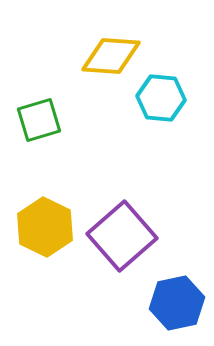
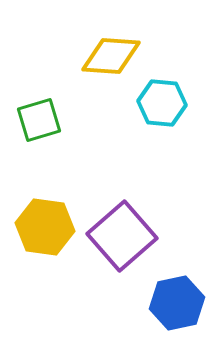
cyan hexagon: moved 1 px right, 5 px down
yellow hexagon: rotated 18 degrees counterclockwise
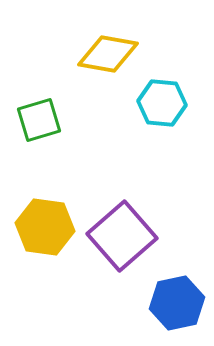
yellow diamond: moved 3 px left, 2 px up; rotated 6 degrees clockwise
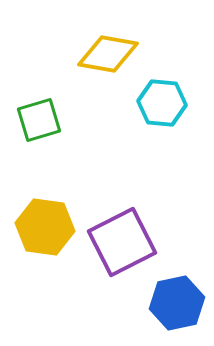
purple square: moved 6 px down; rotated 14 degrees clockwise
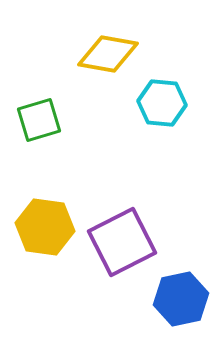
blue hexagon: moved 4 px right, 4 px up
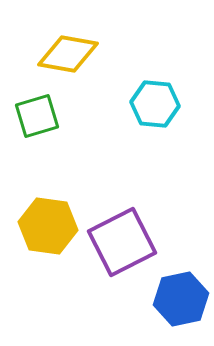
yellow diamond: moved 40 px left
cyan hexagon: moved 7 px left, 1 px down
green square: moved 2 px left, 4 px up
yellow hexagon: moved 3 px right, 1 px up
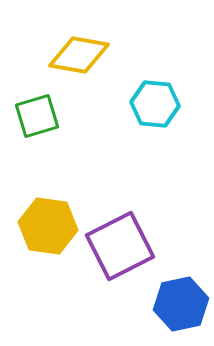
yellow diamond: moved 11 px right, 1 px down
purple square: moved 2 px left, 4 px down
blue hexagon: moved 5 px down
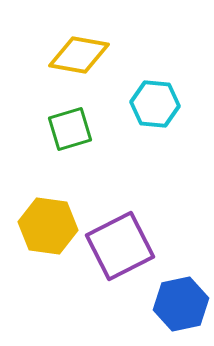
green square: moved 33 px right, 13 px down
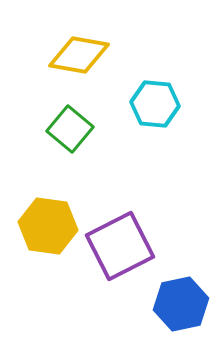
green square: rotated 33 degrees counterclockwise
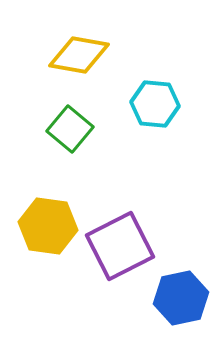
blue hexagon: moved 6 px up
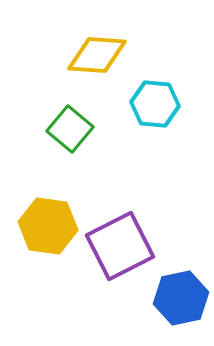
yellow diamond: moved 18 px right; rotated 6 degrees counterclockwise
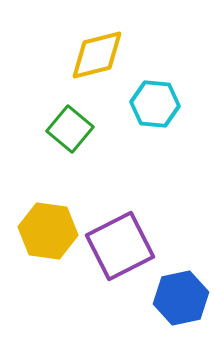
yellow diamond: rotated 18 degrees counterclockwise
yellow hexagon: moved 5 px down
